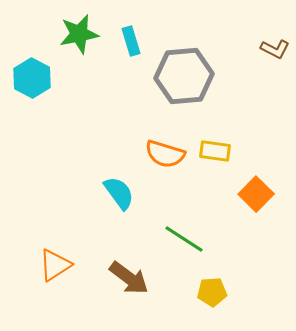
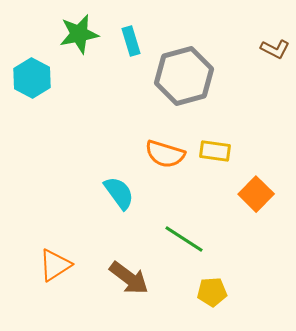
gray hexagon: rotated 10 degrees counterclockwise
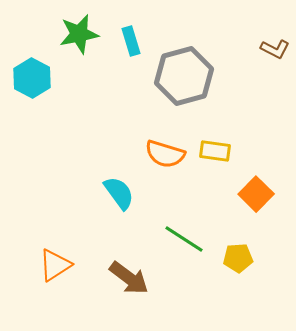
yellow pentagon: moved 26 px right, 34 px up
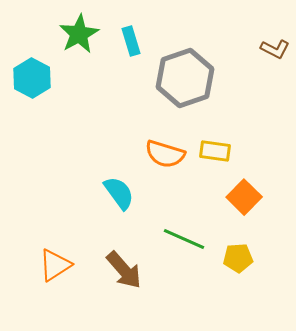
green star: rotated 18 degrees counterclockwise
gray hexagon: moved 1 px right, 2 px down; rotated 4 degrees counterclockwise
orange square: moved 12 px left, 3 px down
green line: rotated 9 degrees counterclockwise
brown arrow: moved 5 px left, 8 px up; rotated 12 degrees clockwise
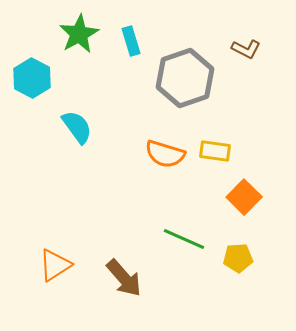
brown L-shape: moved 29 px left
cyan semicircle: moved 42 px left, 66 px up
brown arrow: moved 8 px down
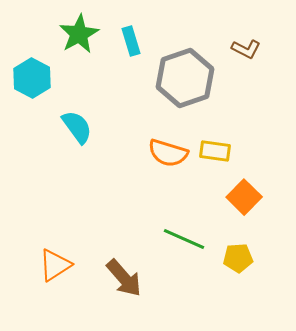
orange semicircle: moved 3 px right, 1 px up
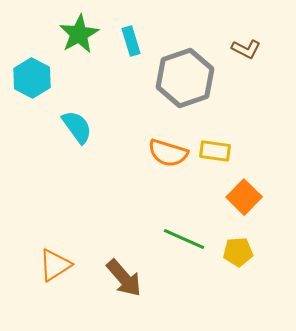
yellow pentagon: moved 6 px up
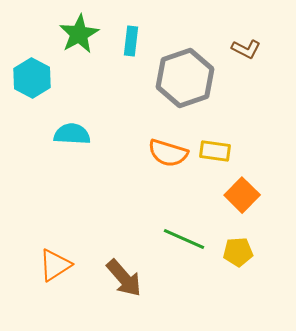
cyan rectangle: rotated 24 degrees clockwise
cyan semicircle: moved 5 px left, 7 px down; rotated 51 degrees counterclockwise
orange square: moved 2 px left, 2 px up
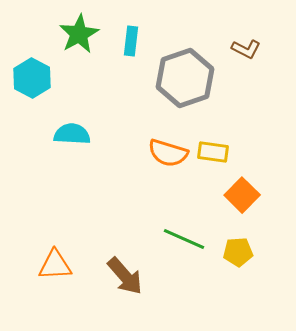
yellow rectangle: moved 2 px left, 1 px down
orange triangle: rotated 30 degrees clockwise
brown arrow: moved 1 px right, 2 px up
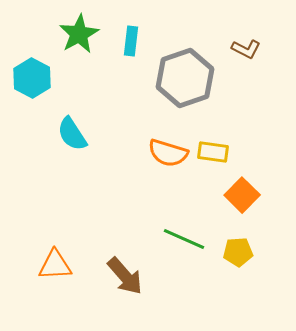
cyan semicircle: rotated 126 degrees counterclockwise
